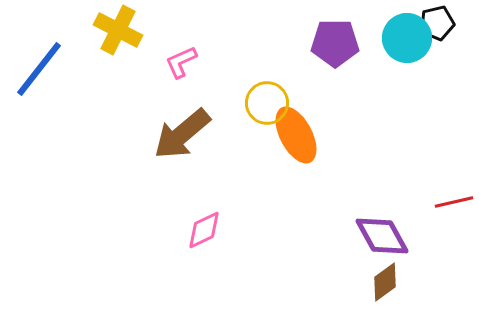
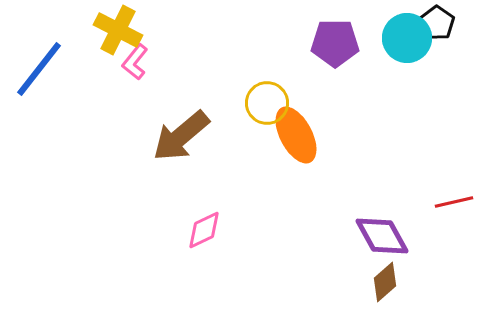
black pentagon: rotated 24 degrees counterclockwise
pink L-shape: moved 46 px left; rotated 27 degrees counterclockwise
brown arrow: moved 1 px left, 2 px down
brown diamond: rotated 6 degrees counterclockwise
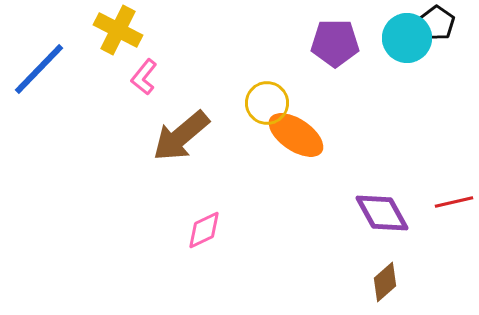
pink L-shape: moved 9 px right, 15 px down
blue line: rotated 6 degrees clockwise
orange ellipse: rotated 28 degrees counterclockwise
purple diamond: moved 23 px up
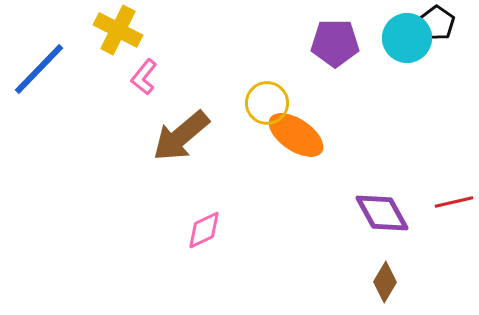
brown diamond: rotated 18 degrees counterclockwise
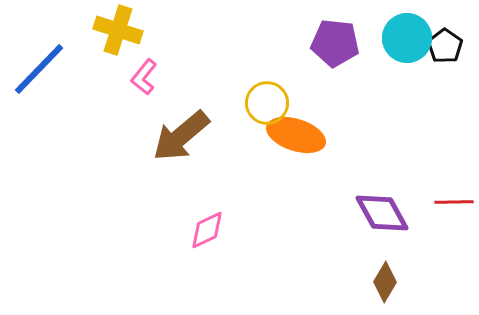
black pentagon: moved 8 px right, 23 px down
yellow cross: rotated 9 degrees counterclockwise
purple pentagon: rotated 6 degrees clockwise
orange ellipse: rotated 16 degrees counterclockwise
red line: rotated 12 degrees clockwise
pink diamond: moved 3 px right
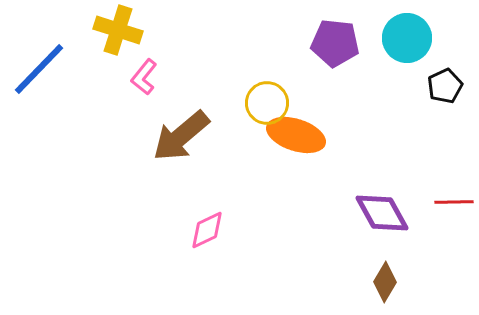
black pentagon: moved 40 px down; rotated 12 degrees clockwise
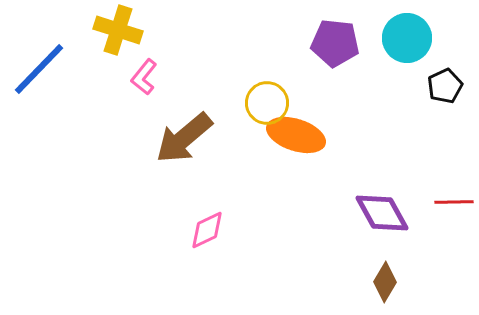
brown arrow: moved 3 px right, 2 px down
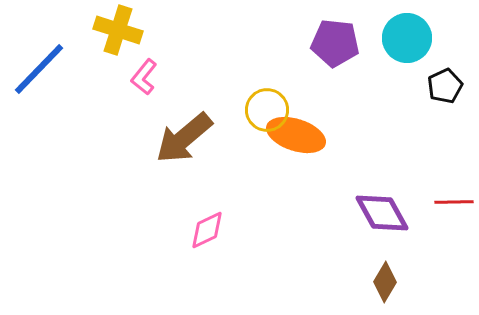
yellow circle: moved 7 px down
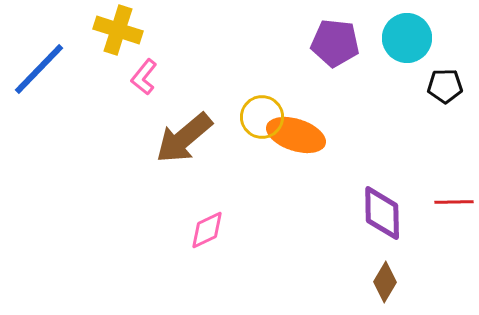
black pentagon: rotated 24 degrees clockwise
yellow circle: moved 5 px left, 7 px down
purple diamond: rotated 28 degrees clockwise
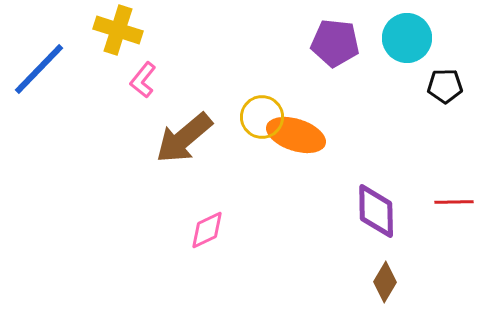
pink L-shape: moved 1 px left, 3 px down
purple diamond: moved 6 px left, 2 px up
